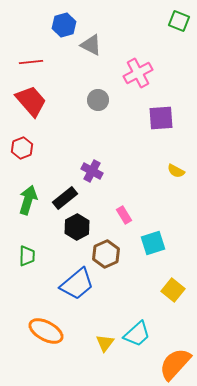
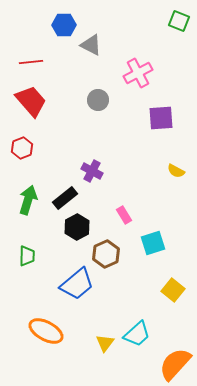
blue hexagon: rotated 15 degrees clockwise
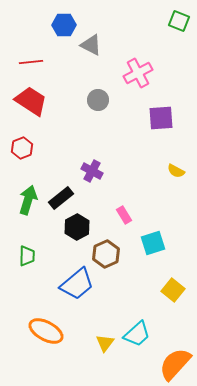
red trapezoid: rotated 16 degrees counterclockwise
black rectangle: moved 4 px left
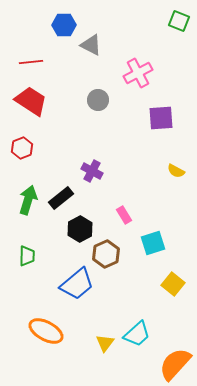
black hexagon: moved 3 px right, 2 px down
yellow square: moved 6 px up
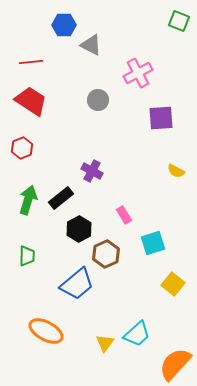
black hexagon: moved 1 px left
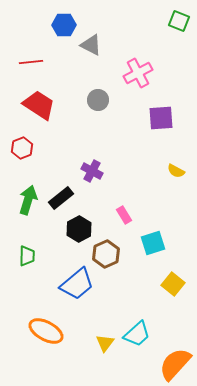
red trapezoid: moved 8 px right, 4 px down
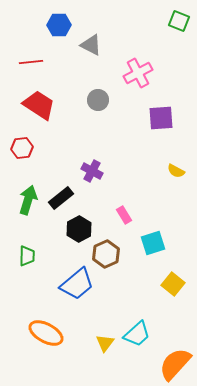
blue hexagon: moved 5 px left
red hexagon: rotated 15 degrees clockwise
orange ellipse: moved 2 px down
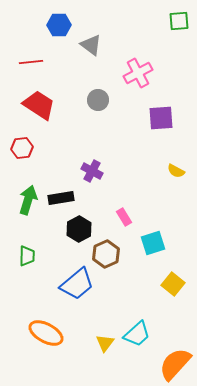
green square: rotated 25 degrees counterclockwise
gray triangle: rotated 10 degrees clockwise
black rectangle: rotated 30 degrees clockwise
pink rectangle: moved 2 px down
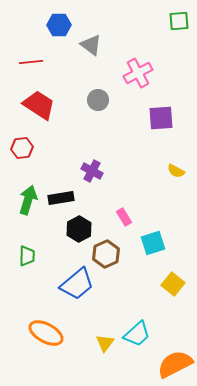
orange semicircle: rotated 21 degrees clockwise
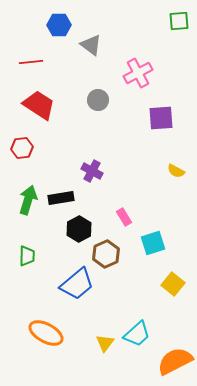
orange semicircle: moved 3 px up
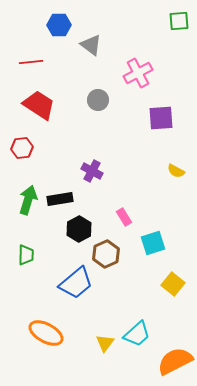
black rectangle: moved 1 px left, 1 px down
green trapezoid: moved 1 px left, 1 px up
blue trapezoid: moved 1 px left, 1 px up
